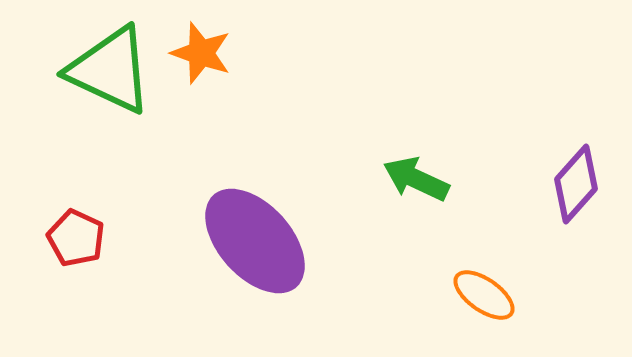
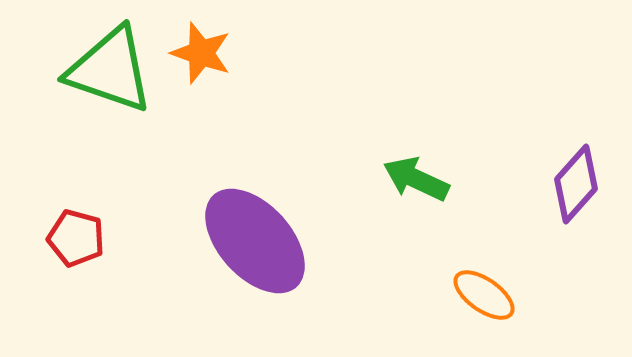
green triangle: rotated 6 degrees counterclockwise
red pentagon: rotated 10 degrees counterclockwise
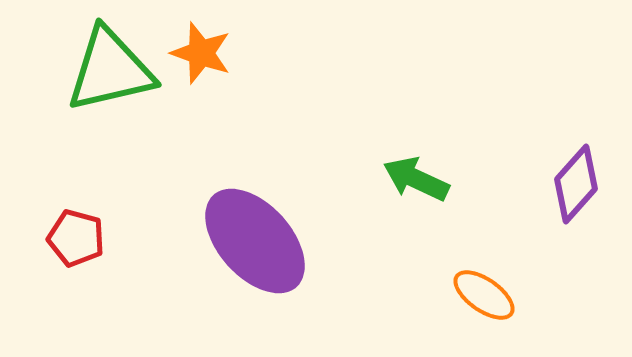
green triangle: rotated 32 degrees counterclockwise
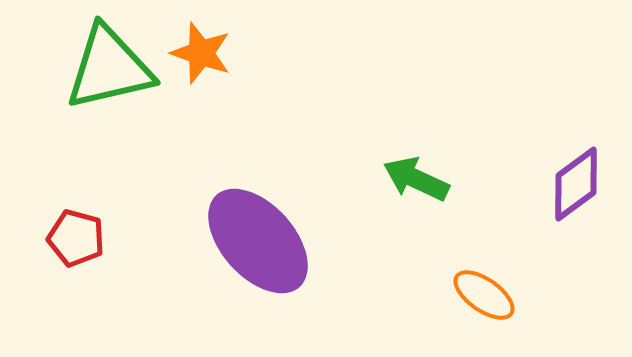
green triangle: moved 1 px left, 2 px up
purple diamond: rotated 12 degrees clockwise
purple ellipse: moved 3 px right
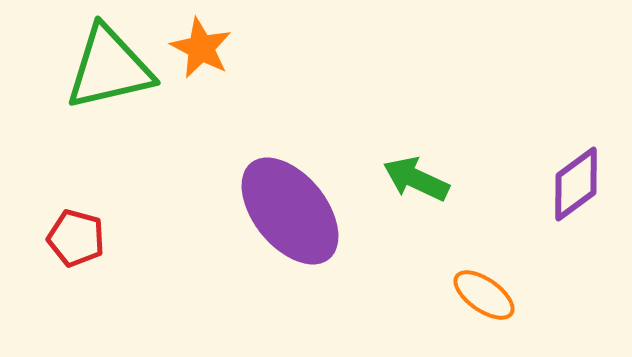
orange star: moved 5 px up; rotated 8 degrees clockwise
purple ellipse: moved 32 px right, 30 px up; rotated 3 degrees clockwise
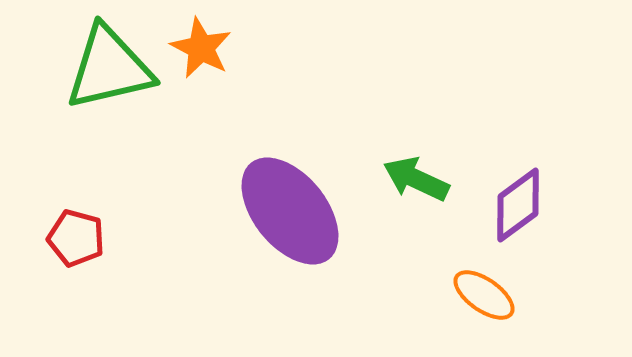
purple diamond: moved 58 px left, 21 px down
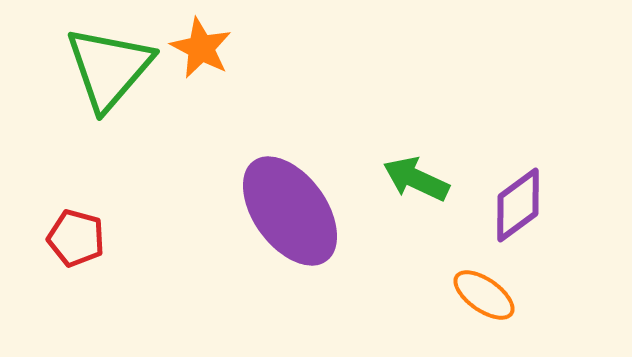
green triangle: rotated 36 degrees counterclockwise
purple ellipse: rotated 3 degrees clockwise
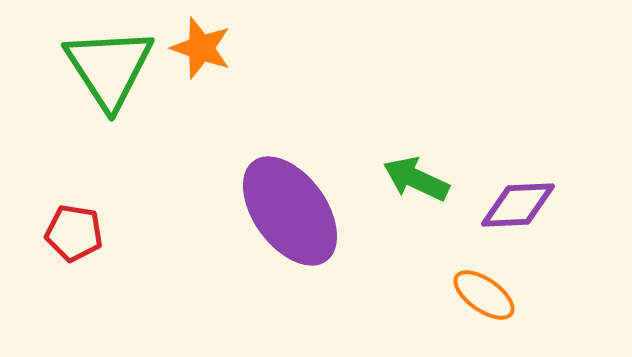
orange star: rotated 8 degrees counterclockwise
green triangle: rotated 14 degrees counterclockwise
purple diamond: rotated 34 degrees clockwise
red pentagon: moved 2 px left, 5 px up; rotated 6 degrees counterclockwise
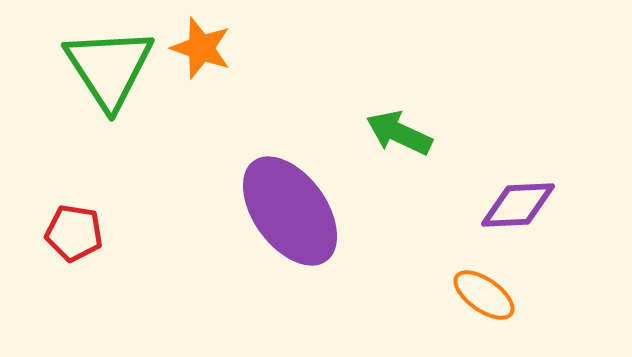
green arrow: moved 17 px left, 46 px up
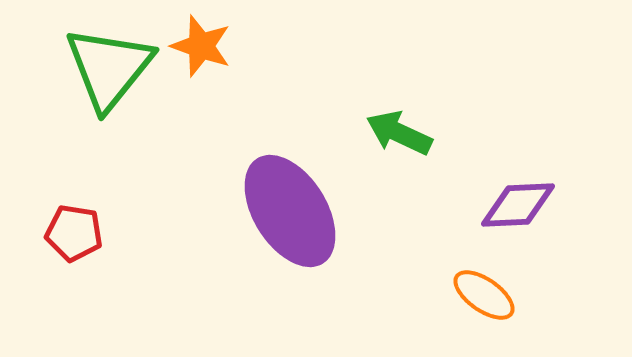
orange star: moved 2 px up
green triangle: rotated 12 degrees clockwise
purple ellipse: rotated 4 degrees clockwise
